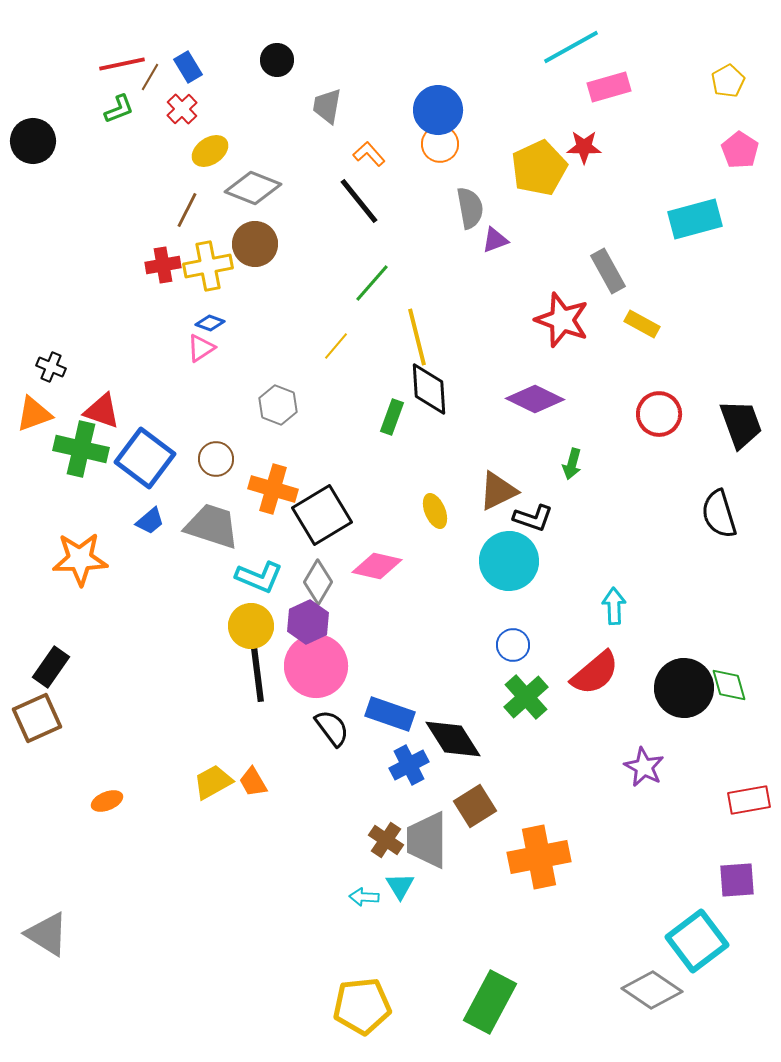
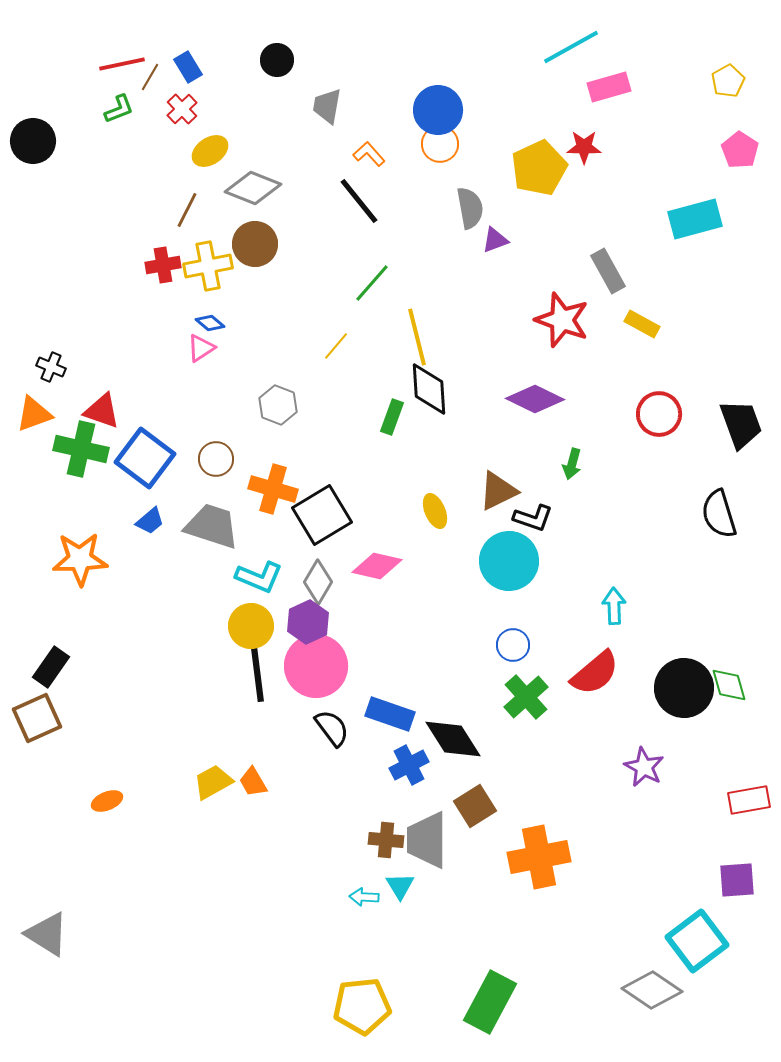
blue diamond at (210, 323): rotated 20 degrees clockwise
brown cross at (386, 840): rotated 28 degrees counterclockwise
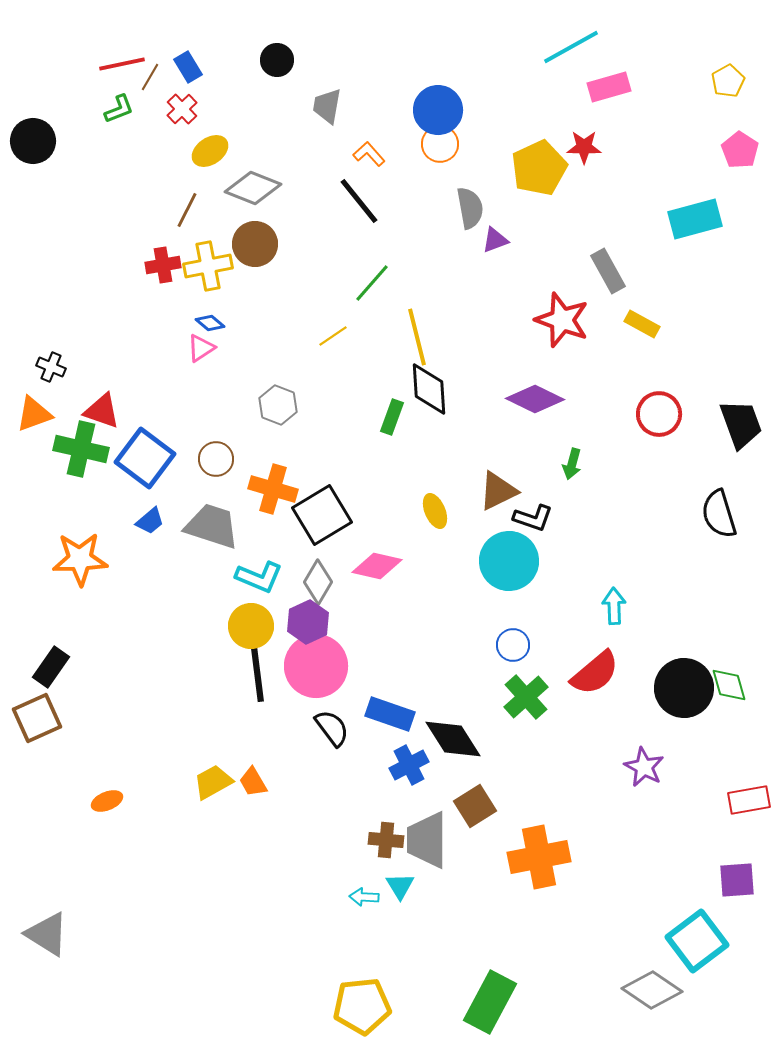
yellow line at (336, 346): moved 3 px left, 10 px up; rotated 16 degrees clockwise
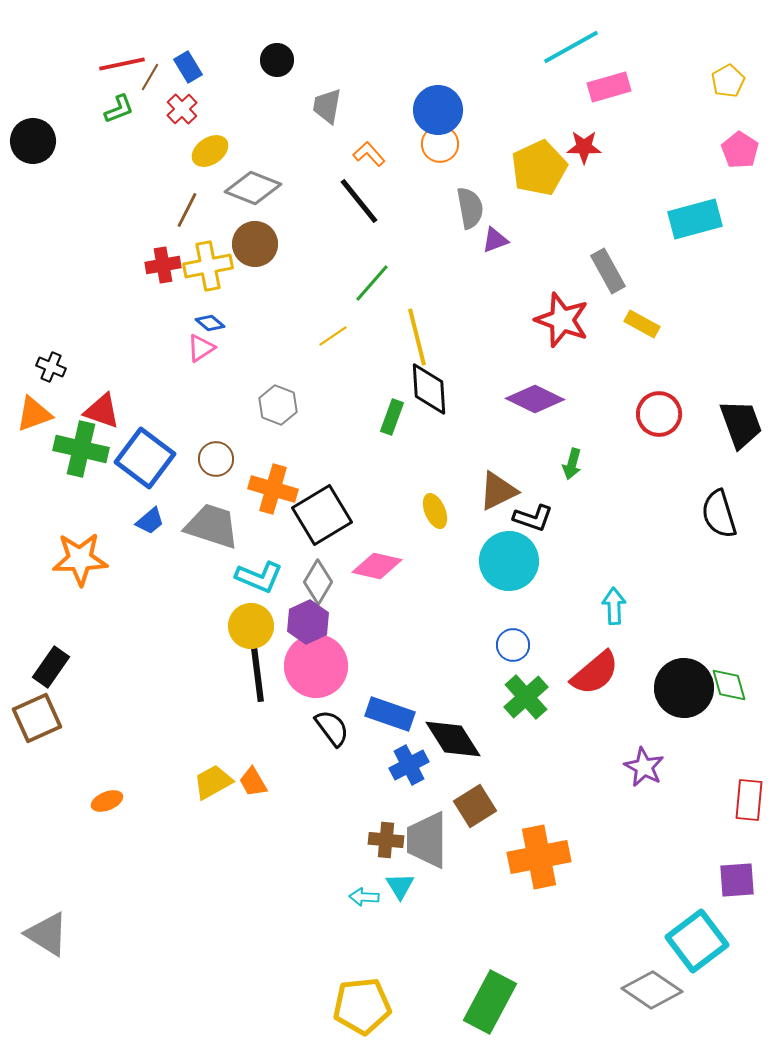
red rectangle at (749, 800): rotated 75 degrees counterclockwise
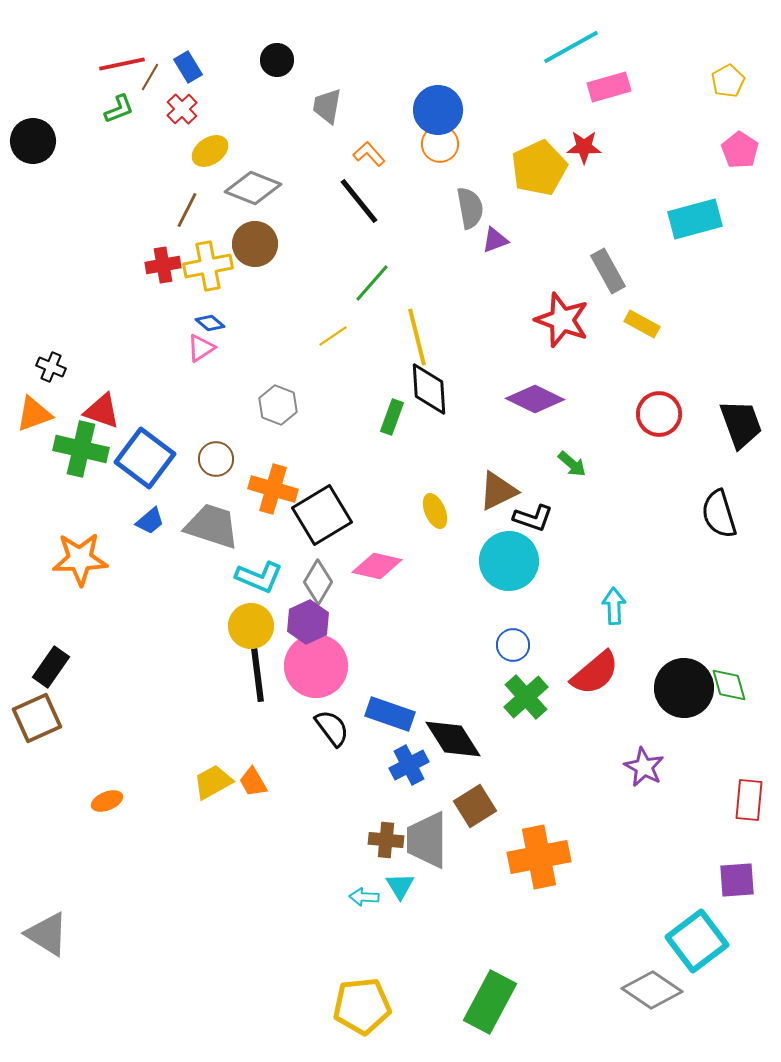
green arrow at (572, 464): rotated 64 degrees counterclockwise
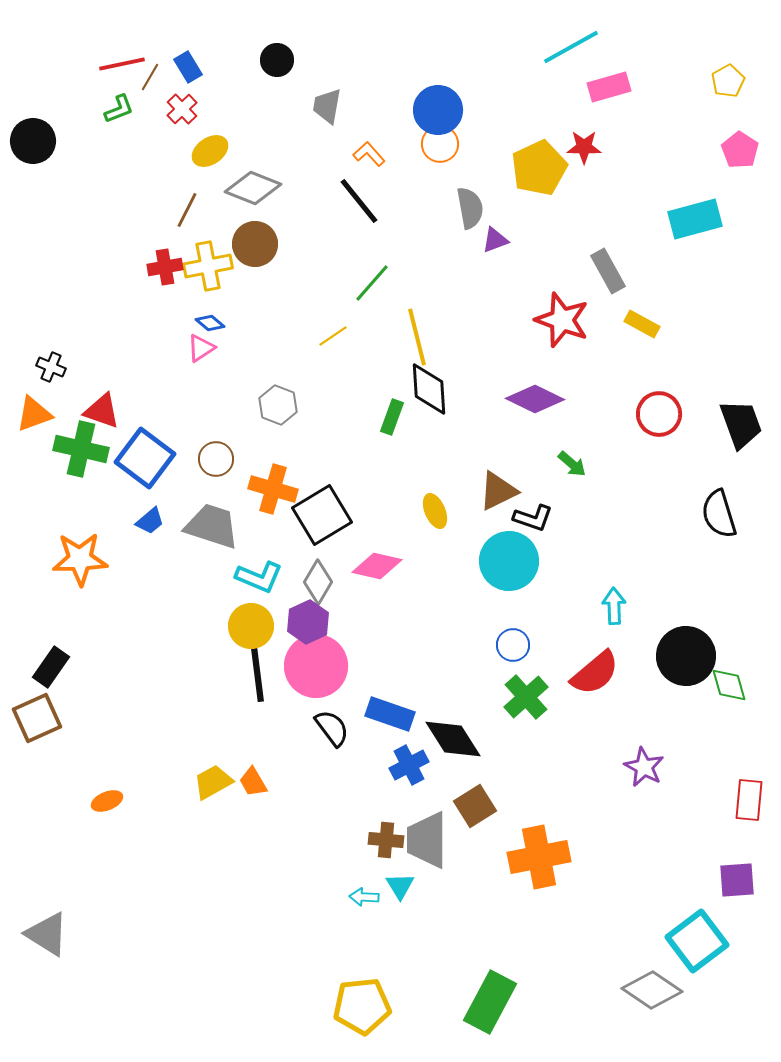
red cross at (163, 265): moved 2 px right, 2 px down
black circle at (684, 688): moved 2 px right, 32 px up
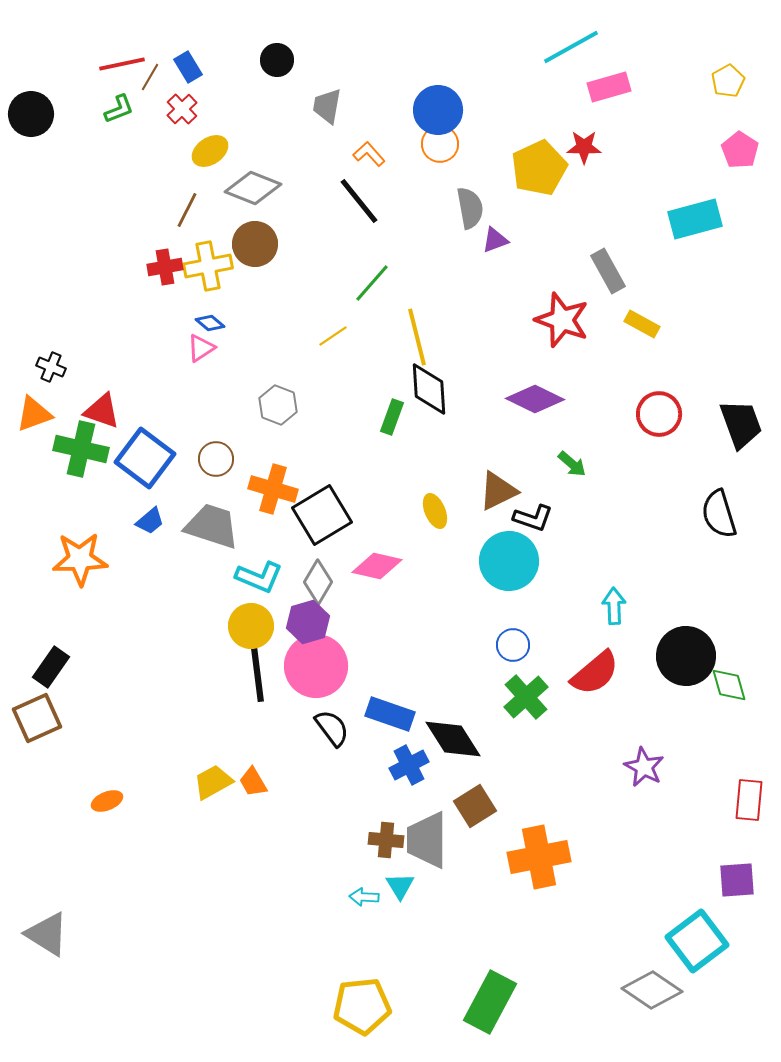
black circle at (33, 141): moved 2 px left, 27 px up
purple hexagon at (308, 622): rotated 9 degrees clockwise
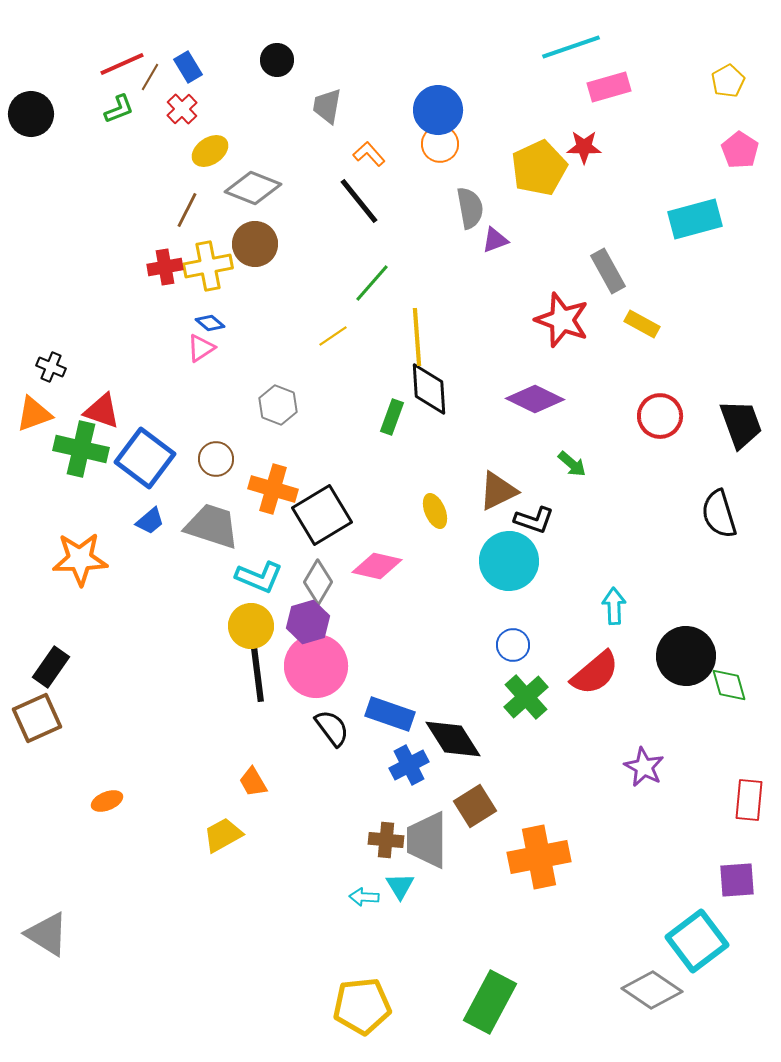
cyan line at (571, 47): rotated 10 degrees clockwise
red line at (122, 64): rotated 12 degrees counterclockwise
yellow line at (417, 337): rotated 10 degrees clockwise
red circle at (659, 414): moved 1 px right, 2 px down
black L-shape at (533, 518): moved 1 px right, 2 px down
yellow trapezoid at (213, 782): moved 10 px right, 53 px down
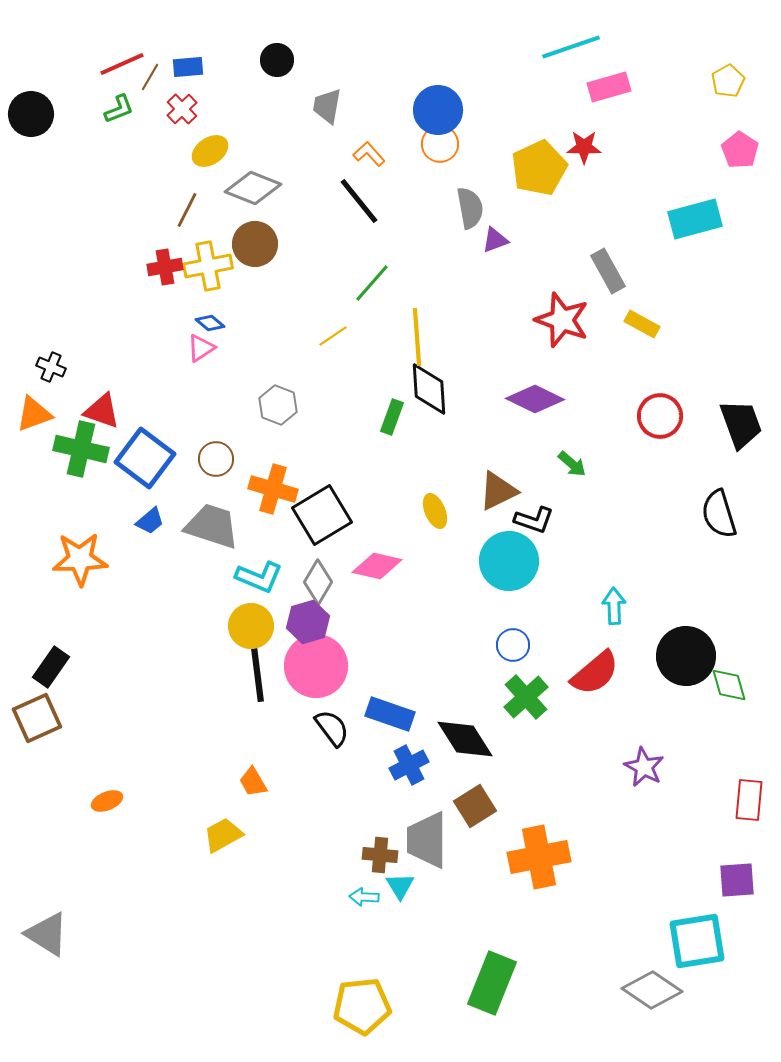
blue rectangle at (188, 67): rotated 64 degrees counterclockwise
black diamond at (453, 739): moved 12 px right
brown cross at (386, 840): moved 6 px left, 15 px down
cyan square at (697, 941): rotated 28 degrees clockwise
green rectangle at (490, 1002): moved 2 px right, 19 px up; rotated 6 degrees counterclockwise
